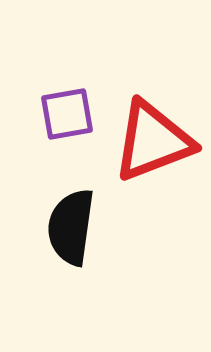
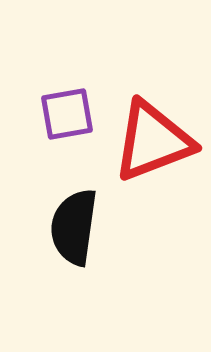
black semicircle: moved 3 px right
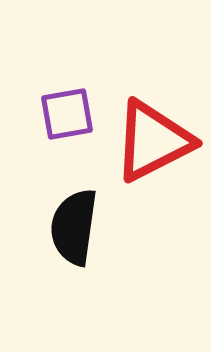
red triangle: rotated 6 degrees counterclockwise
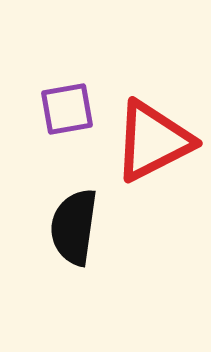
purple square: moved 5 px up
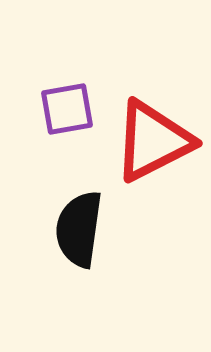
black semicircle: moved 5 px right, 2 px down
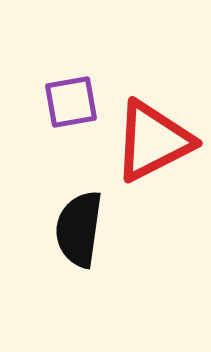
purple square: moved 4 px right, 7 px up
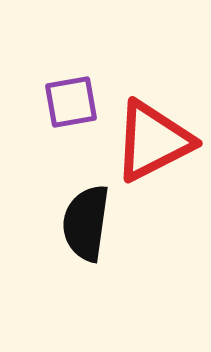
black semicircle: moved 7 px right, 6 px up
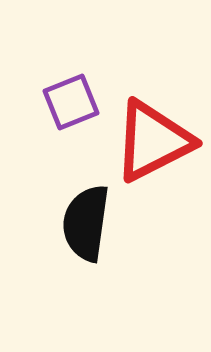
purple square: rotated 12 degrees counterclockwise
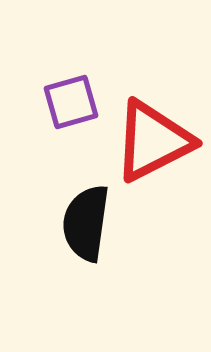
purple square: rotated 6 degrees clockwise
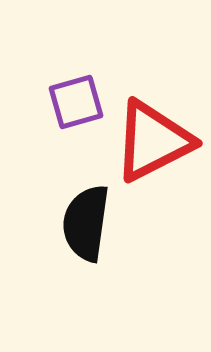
purple square: moved 5 px right
